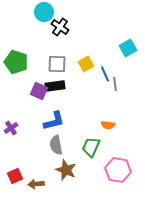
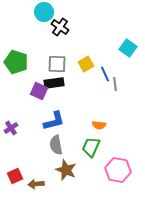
cyan square: rotated 24 degrees counterclockwise
black rectangle: moved 1 px left, 3 px up
orange semicircle: moved 9 px left
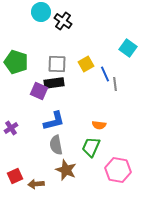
cyan circle: moved 3 px left
black cross: moved 3 px right, 6 px up
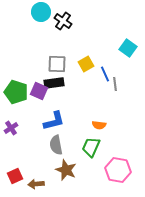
green pentagon: moved 30 px down
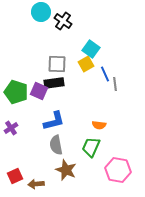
cyan square: moved 37 px left, 1 px down
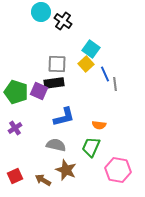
yellow square: rotated 14 degrees counterclockwise
blue L-shape: moved 10 px right, 4 px up
purple cross: moved 4 px right
gray semicircle: rotated 114 degrees clockwise
brown arrow: moved 7 px right, 4 px up; rotated 35 degrees clockwise
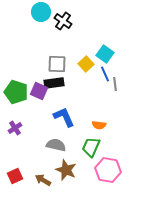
cyan square: moved 14 px right, 5 px down
blue L-shape: rotated 100 degrees counterclockwise
pink hexagon: moved 10 px left
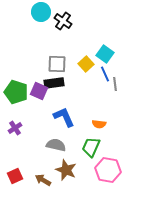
orange semicircle: moved 1 px up
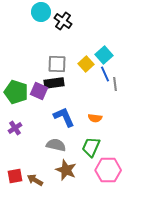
cyan square: moved 1 px left, 1 px down; rotated 12 degrees clockwise
orange semicircle: moved 4 px left, 6 px up
pink hexagon: rotated 10 degrees counterclockwise
red square: rotated 14 degrees clockwise
brown arrow: moved 8 px left
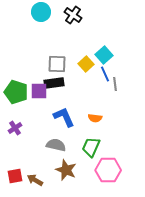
black cross: moved 10 px right, 6 px up
purple square: rotated 24 degrees counterclockwise
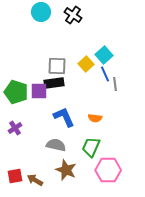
gray square: moved 2 px down
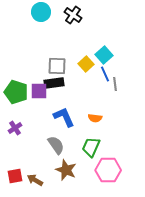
gray semicircle: rotated 42 degrees clockwise
